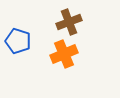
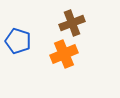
brown cross: moved 3 px right, 1 px down
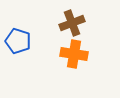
orange cross: moved 10 px right; rotated 32 degrees clockwise
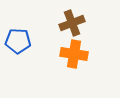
blue pentagon: rotated 15 degrees counterclockwise
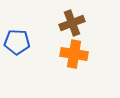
blue pentagon: moved 1 px left, 1 px down
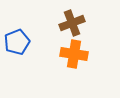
blue pentagon: rotated 25 degrees counterclockwise
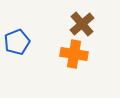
brown cross: moved 10 px right, 1 px down; rotated 20 degrees counterclockwise
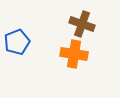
brown cross: rotated 30 degrees counterclockwise
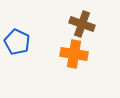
blue pentagon: rotated 25 degrees counterclockwise
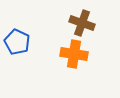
brown cross: moved 1 px up
